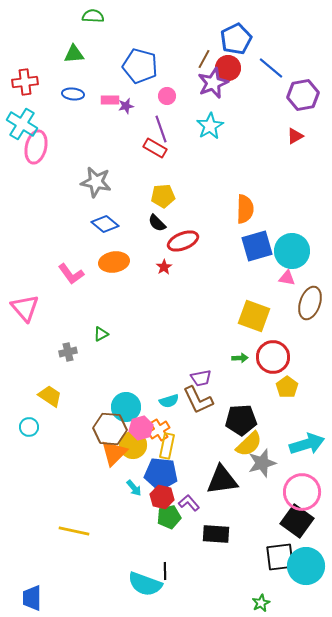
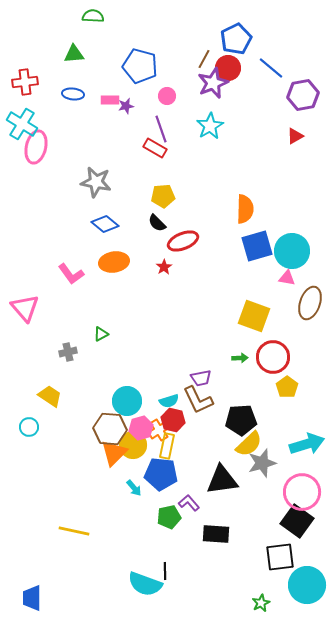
cyan circle at (126, 407): moved 1 px right, 6 px up
red hexagon at (162, 497): moved 11 px right, 77 px up
cyan circle at (306, 566): moved 1 px right, 19 px down
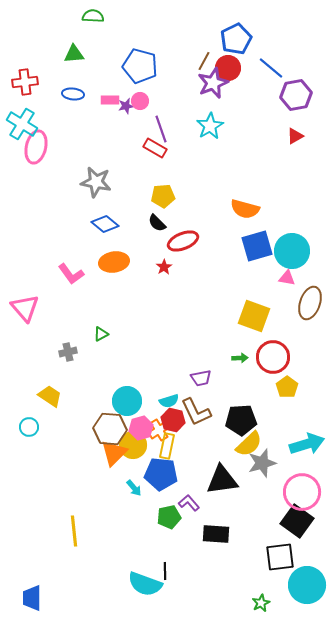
brown line at (204, 59): moved 2 px down
purple hexagon at (303, 95): moved 7 px left
pink circle at (167, 96): moved 27 px left, 5 px down
orange semicircle at (245, 209): rotated 104 degrees clockwise
brown L-shape at (198, 400): moved 2 px left, 12 px down
yellow line at (74, 531): rotated 72 degrees clockwise
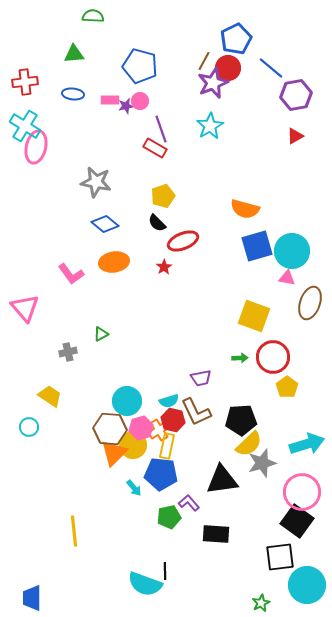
cyan cross at (22, 124): moved 3 px right, 2 px down
yellow pentagon at (163, 196): rotated 15 degrees counterclockwise
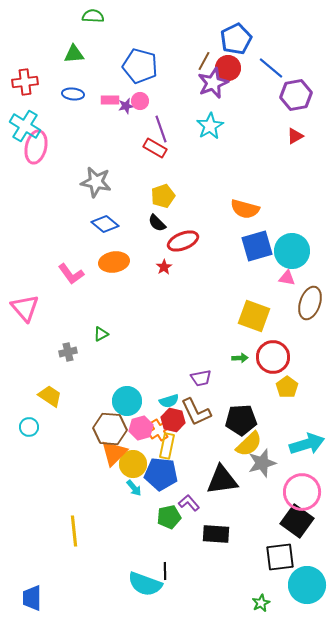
yellow circle at (133, 445): moved 19 px down
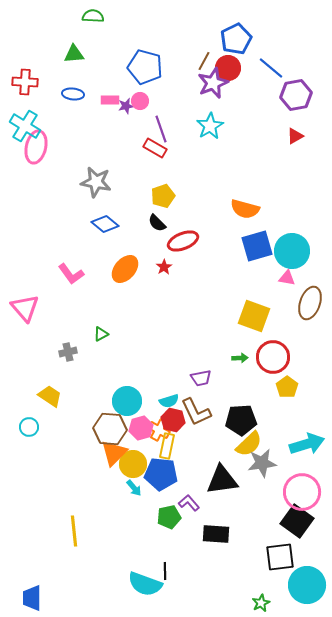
blue pentagon at (140, 66): moved 5 px right, 1 px down
red cross at (25, 82): rotated 10 degrees clockwise
orange ellipse at (114, 262): moved 11 px right, 7 px down; rotated 40 degrees counterclockwise
orange cross at (159, 430): rotated 30 degrees counterclockwise
gray star at (262, 463): rotated 8 degrees clockwise
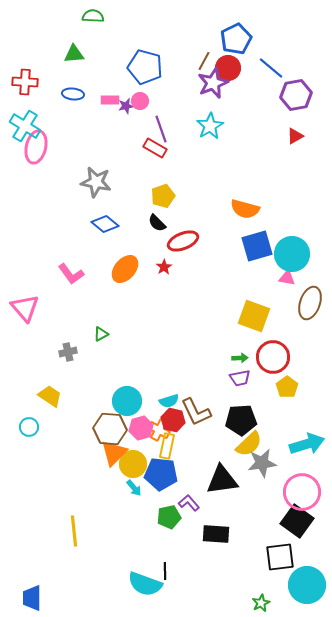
cyan circle at (292, 251): moved 3 px down
purple trapezoid at (201, 378): moved 39 px right
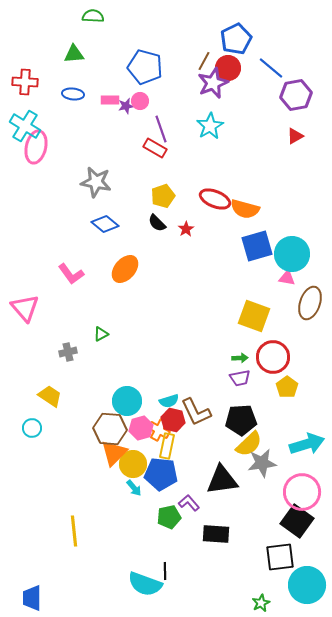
red ellipse at (183, 241): moved 32 px right, 42 px up; rotated 44 degrees clockwise
red star at (164, 267): moved 22 px right, 38 px up
cyan circle at (29, 427): moved 3 px right, 1 px down
